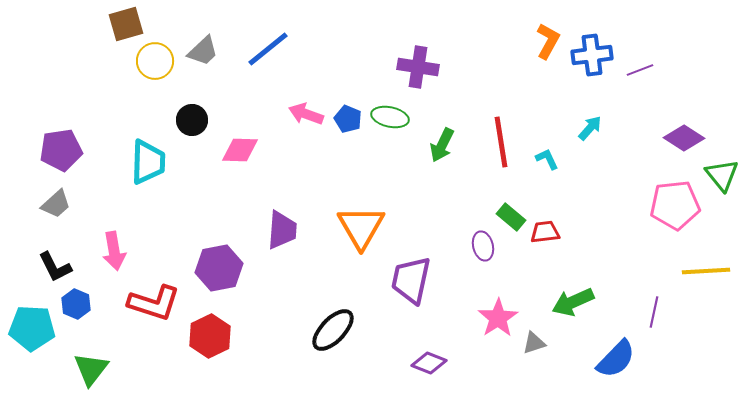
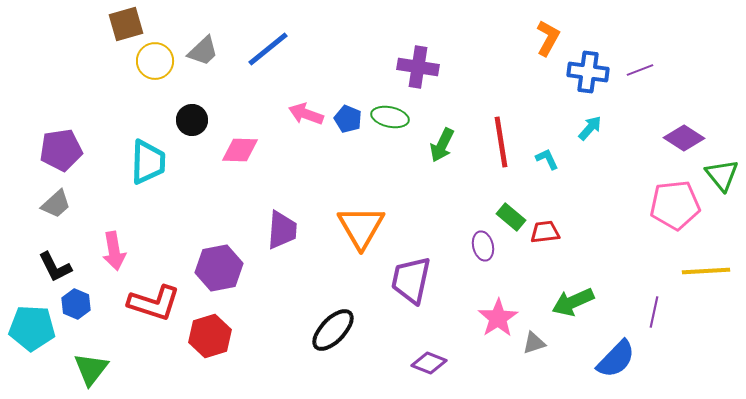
orange L-shape at (548, 41): moved 3 px up
blue cross at (592, 55): moved 4 px left, 17 px down; rotated 15 degrees clockwise
red hexagon at (210, 336): rotated 9 degrees clockwise
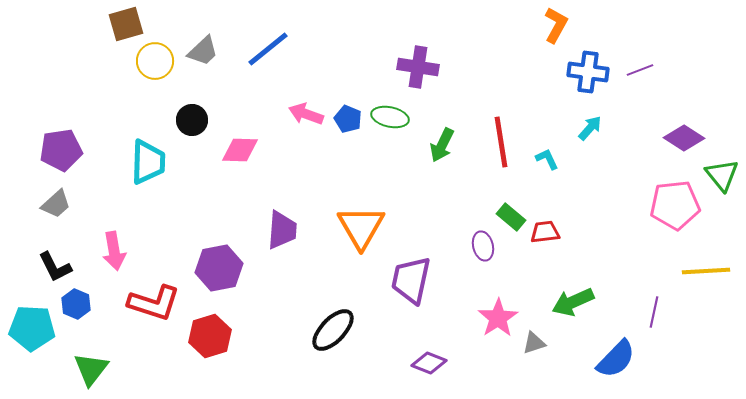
orange L-shape at (548, 38): moved 8 px right, 13 px up
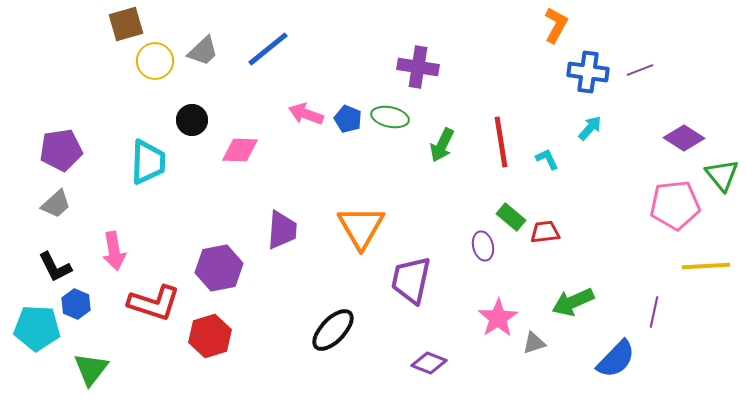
yellow line at (706, 271): moved 5 px up
cyan pentagon at (32, 328): moved 5 px right
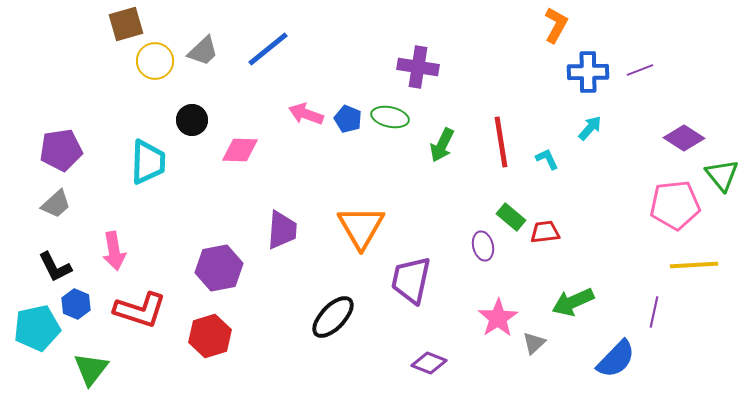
blue cross at (588, 72): rotated 9 degrees counterclockwise
yellow line at (706, 266): moved 12 px left, 1 px up
red L-shape at (154, 303): moved 14 px left, 7 px down
cyan pentagon at (37, 328): rotated 15 degrees counterclockwise
black ellipse at (333, 330): moved 13 px up
gray triangle at (534, 343): rotated 25 degrees counterclockwise
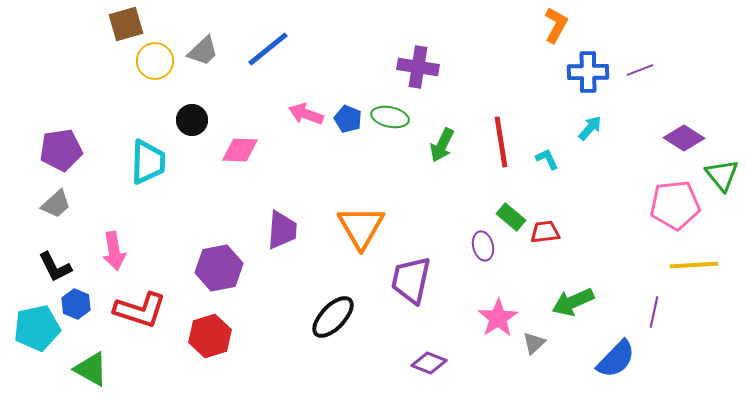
green triangle at (91, 369): rotated 39 degrees counterclockwise
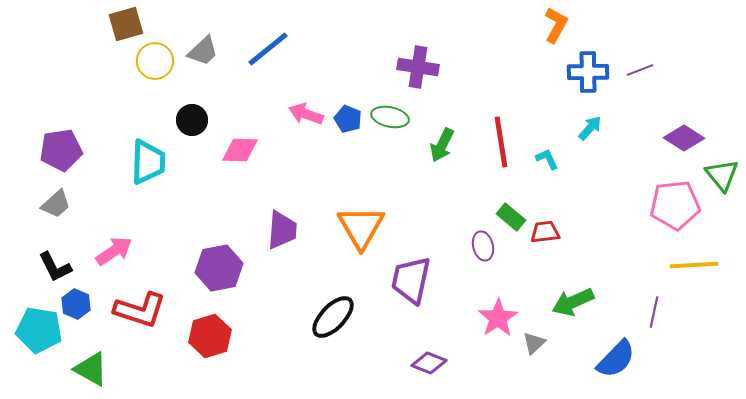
pink arrow at (114, 251): rotated 114 degrees counterclockwise
cyan pentagon at (37, 328): moved 2 px right, 2 px down; rotated 21 degrees clockwise
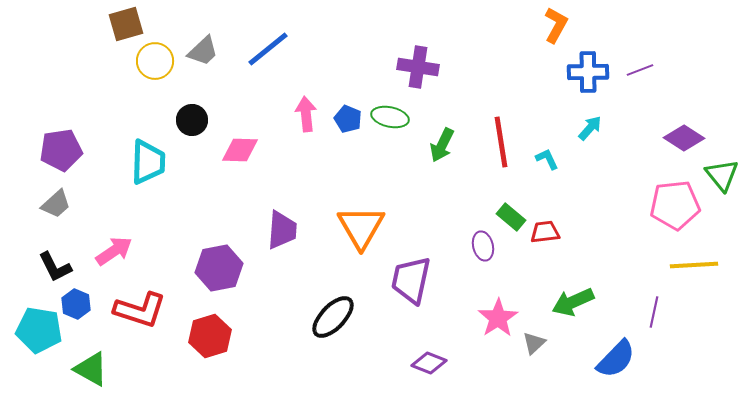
pink arrow at (306, 114): rotated 64 degrees clockwise
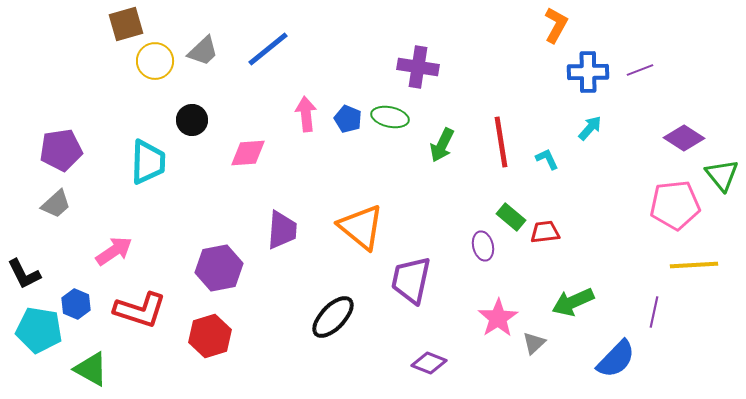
pink diamond at (240, 150): moved 8 px right, 3 px down; rotated 6 degrees counterclockwise
orange triangle at (361, 227): rotated 21 degrees counterclockwise
black L-shape at (55, 267): moved 31 px left, 7 px down
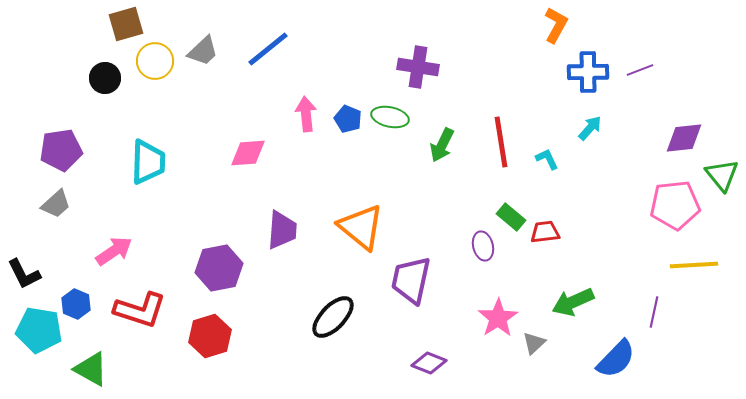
black circle at (192, 120): moved 87 px left, 42 px up
purple diamond at (684, 138): rotated 39 degrees counterclockwise
